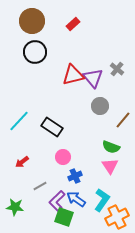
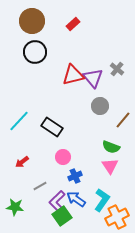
green square: moved 2 px left, 1 px up; rotated 36 degrees clockwise
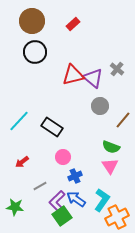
purple triangle: rotated 10 degrees counterclockwise
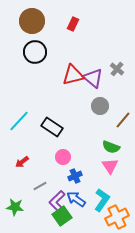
red rectangle: rotated 24 degrees counterclockwise
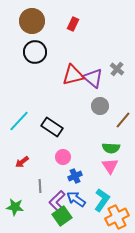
green semicircle: moved 1 px down; rotated 18 degrees counterclockwise
gray line: rotated 64 degrees counterclockwise
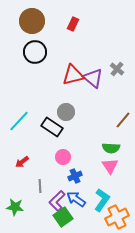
gray circle: moved 34 px left, 6 px down
green square: moved 1 px right, 1 px down
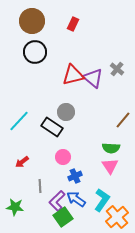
orange cross: rotated 15 degrees counterclockwise
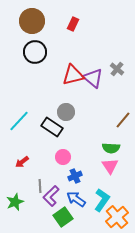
purple L-shape: moved 6 px left, 5 px up
green star: moved 5 px up; rotated 30 degrees counterclockwise
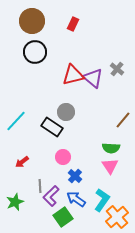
cyan line: moved 3 px left
blue cross: rotated 24 degrees counterclockwise
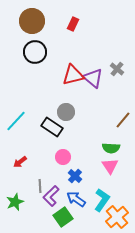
red arrow: moved 2 px left
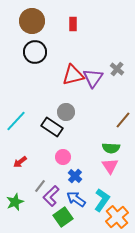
red rectangle: rotated 24 degrees counterclockwise
purple triangle: rotated 25 degrees clockwise
gray line: rotated 40 degrees clockwise
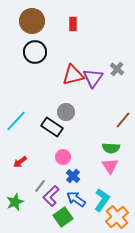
blue cross: moved 2 px left
